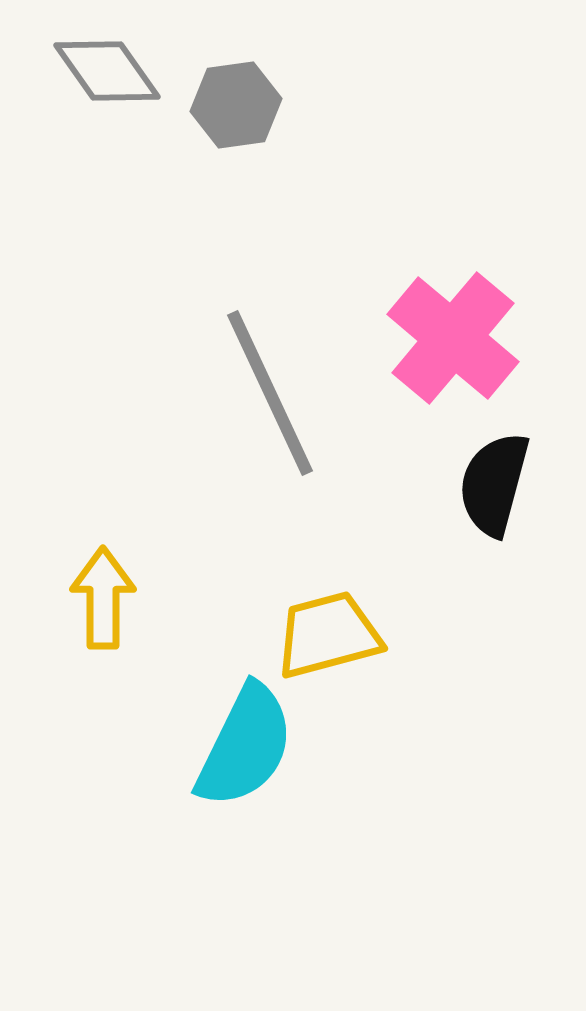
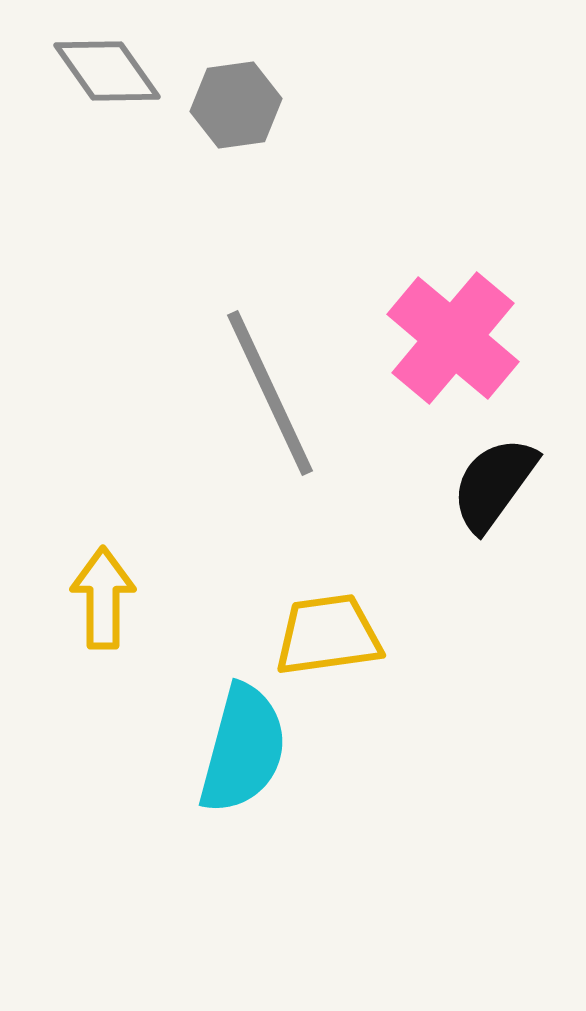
black semicircle: rotated 21 degrees clockwise
yellow trapezoid: rotated 7 degrees clockwise
cyan semicircle: moved 2 px left, 3 px down; rotated 11 degrees counterclockwise
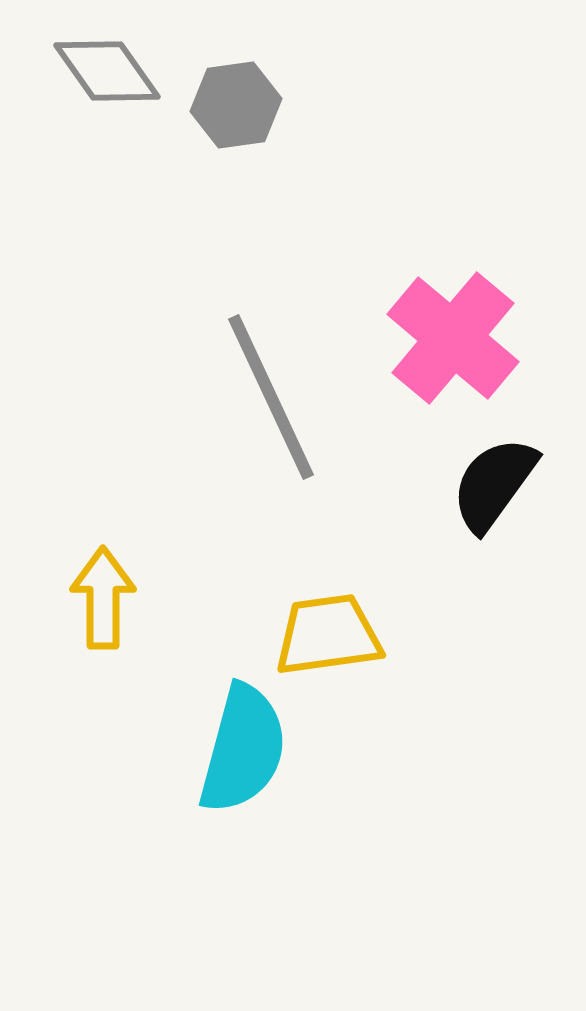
gray line: moved 1 px right, 4 px down
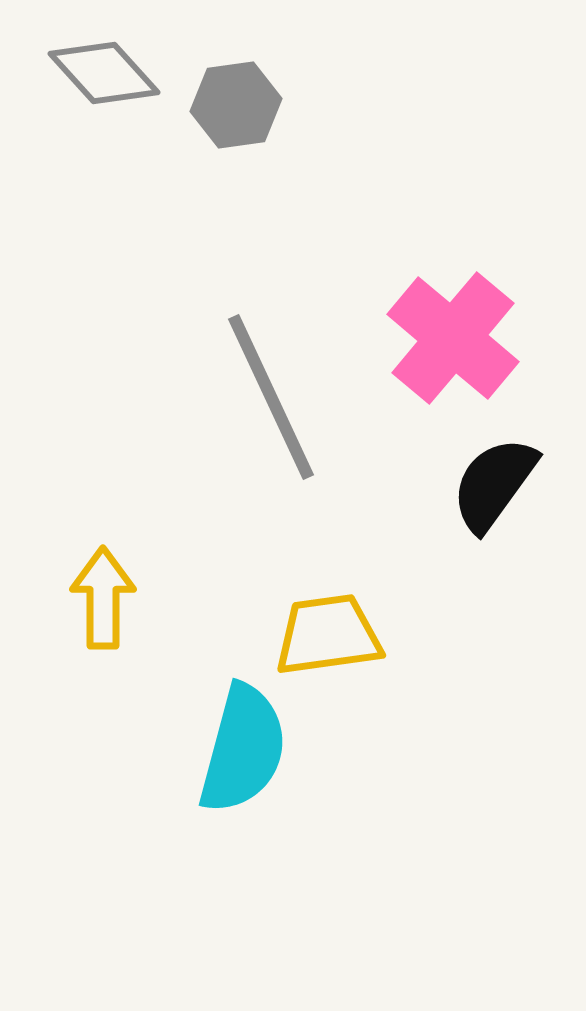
gray diamond: moved 3 px left, 2 px down; rotated 7 degrees counterclockwise
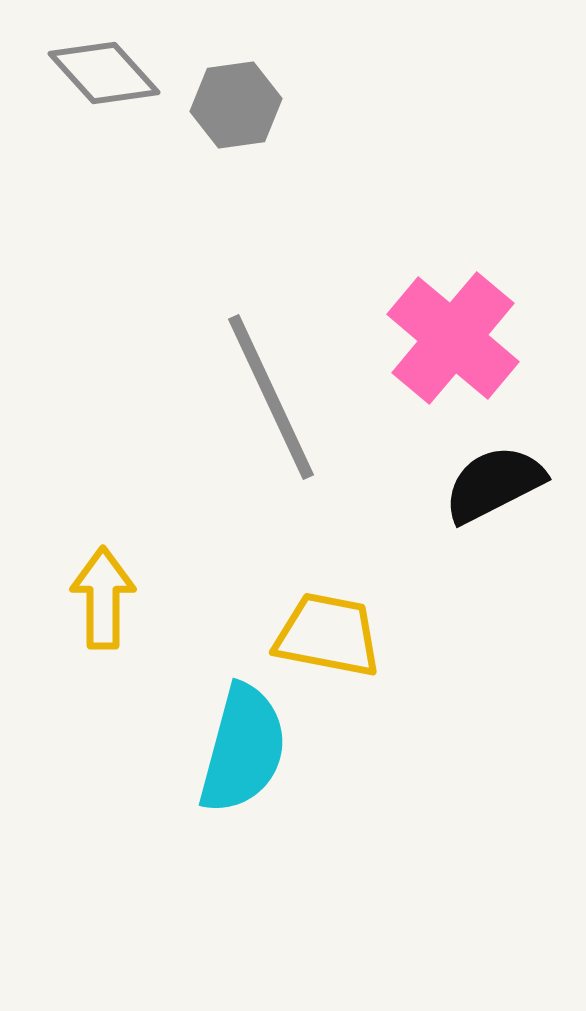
black semicircle: rotated 27 degrees clockwise
yellow trapezoid: rotated 19 degrees clockwise
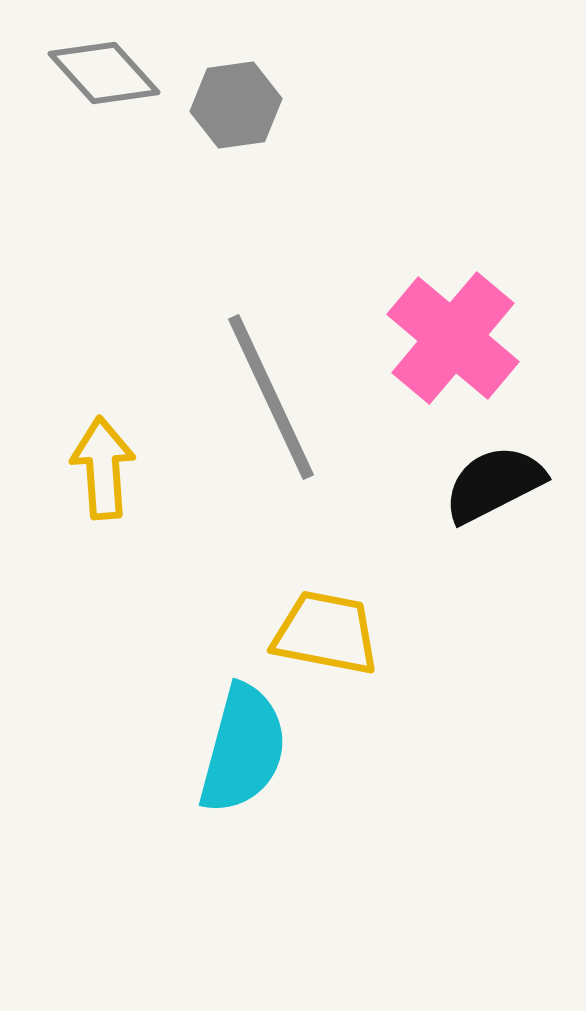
yellow arrow: moved 130 px up; rotated 4 degrees counterclockwise
yellow trapezoid: moved 2 px left, 2 px up
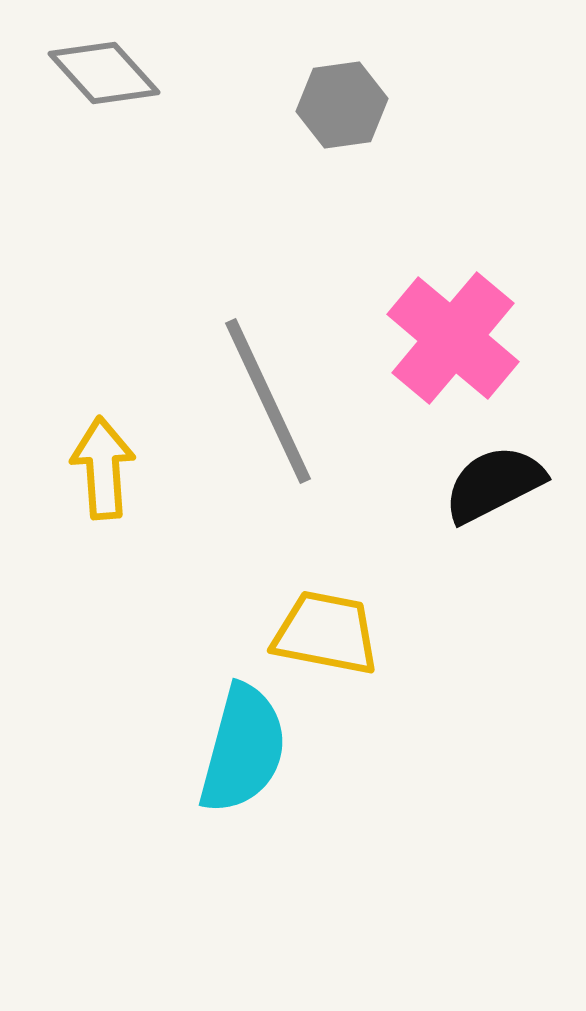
gray hexagon: moved 106 px right
gray line: moved 3 px left, 4 px down
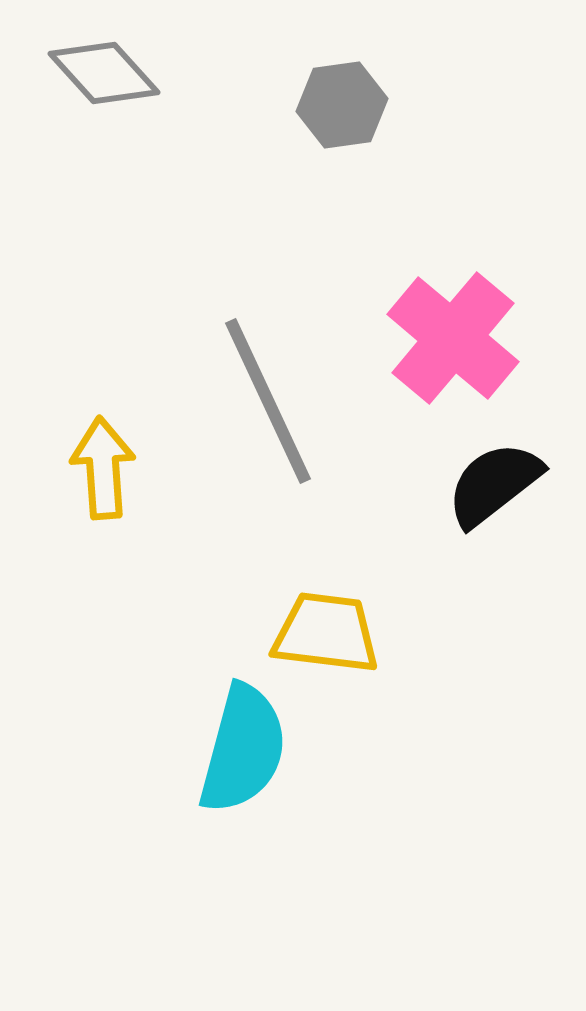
black semicircle: rotated 11 degrees counterclockwise
yellow trapezoid: rotated 4 degrees counterclockwise
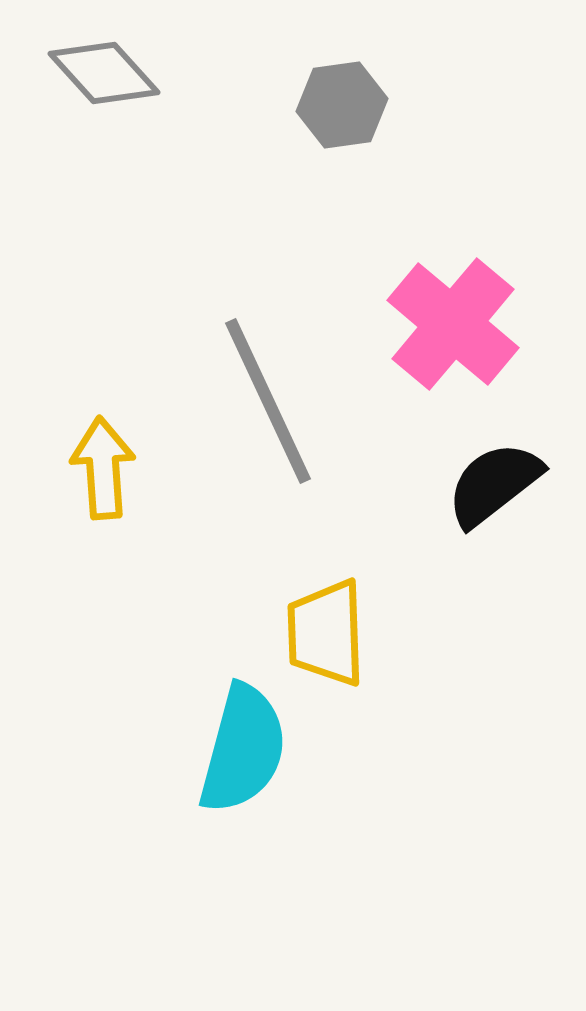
pink cross: moved 14 px up
yellow trapezoid: rotated 99 degrees counterclockwise
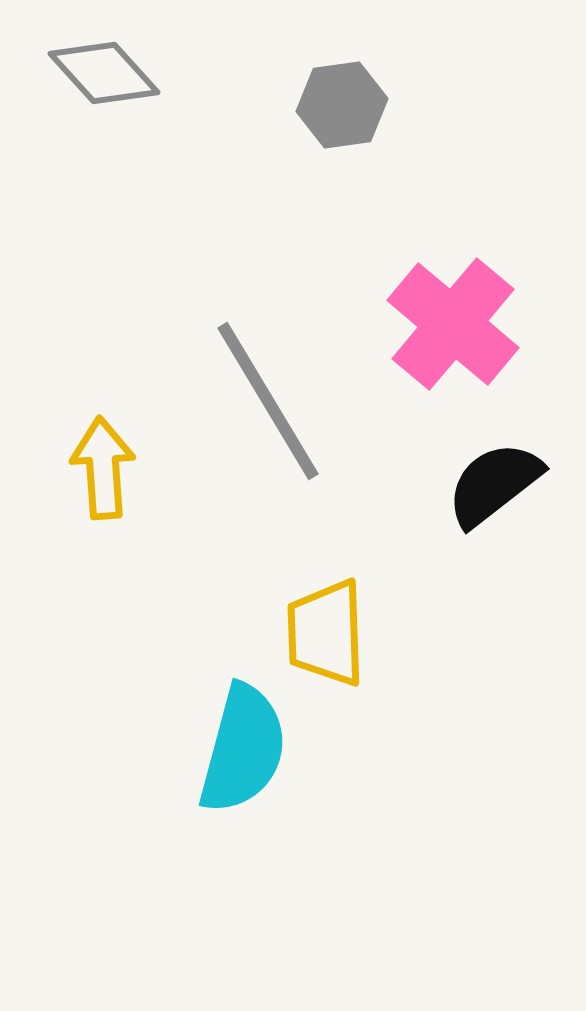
gray line: rotated 6 degrees counterclockwise
